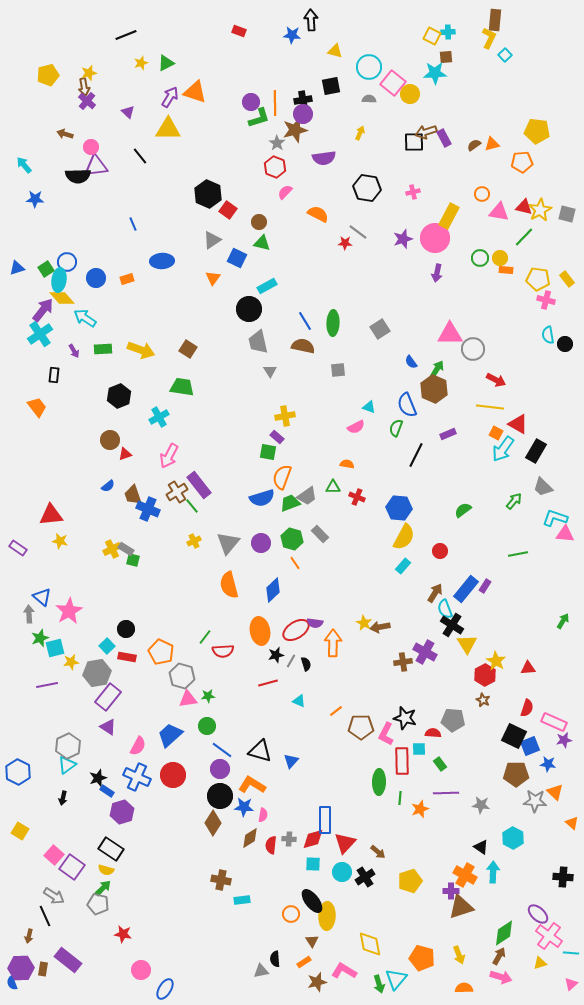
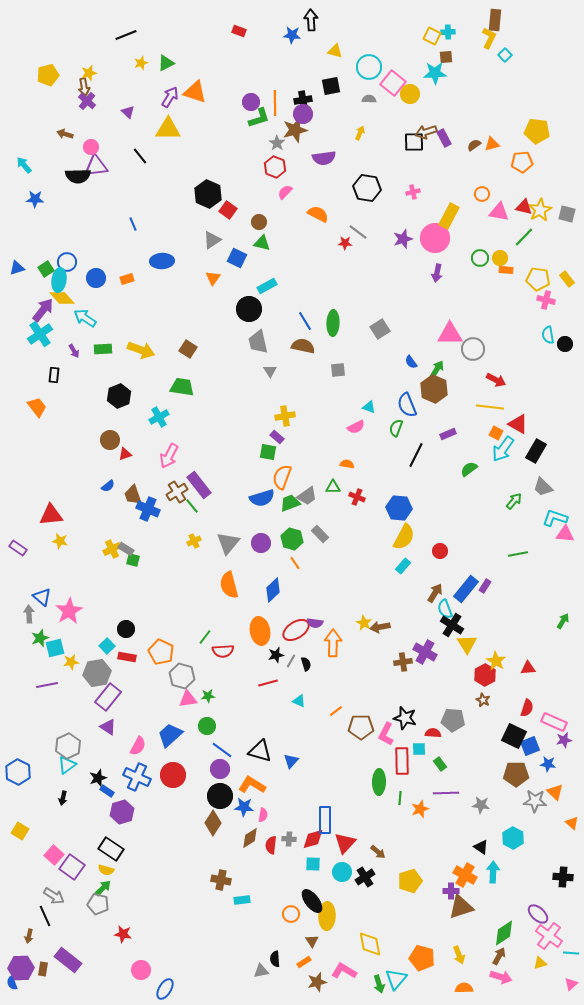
green semicircle at (463, 510): moved 6 px right, 41 px up
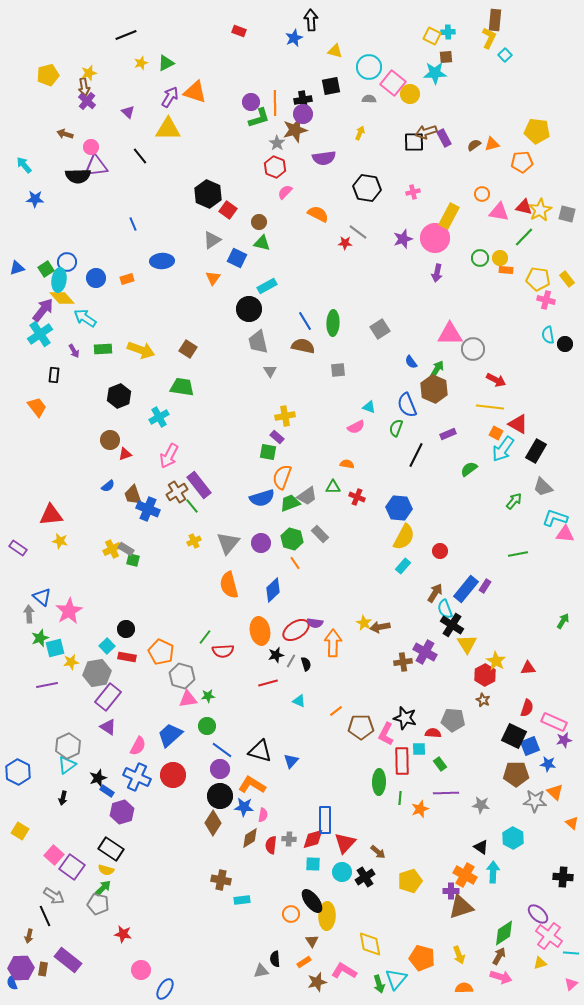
blue star at (292, 35): moved 2 px right, 3 px down; rotated 30 degrees counterclockwise
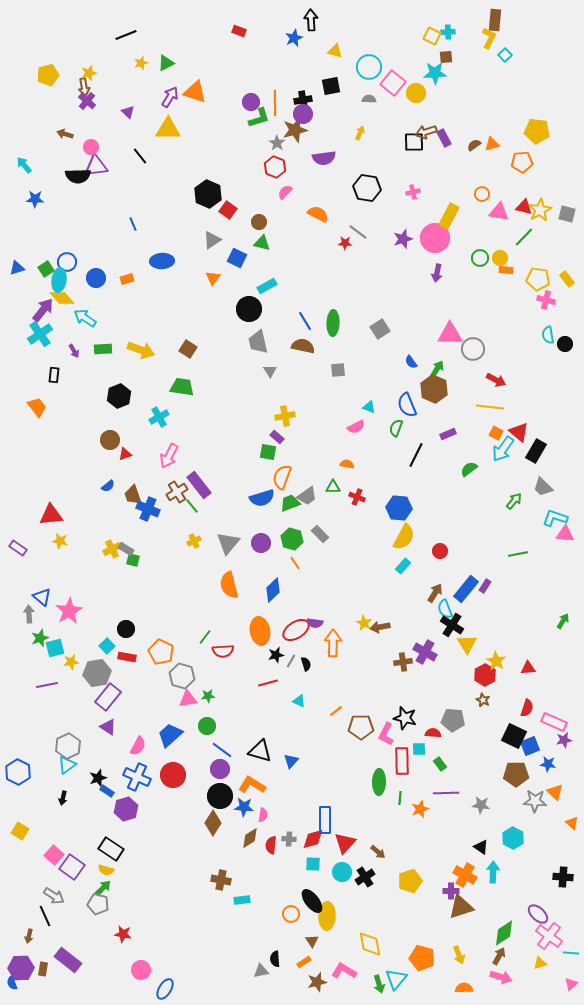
yellow circle at (410, 94): moved 6 px right, 1 px up
red triangle at (518, 424): moved 1 px right, 8 px down; rotated 10 degrees clockwise
purple hexagon at (122, 812): moved 4 px right, 3 px up
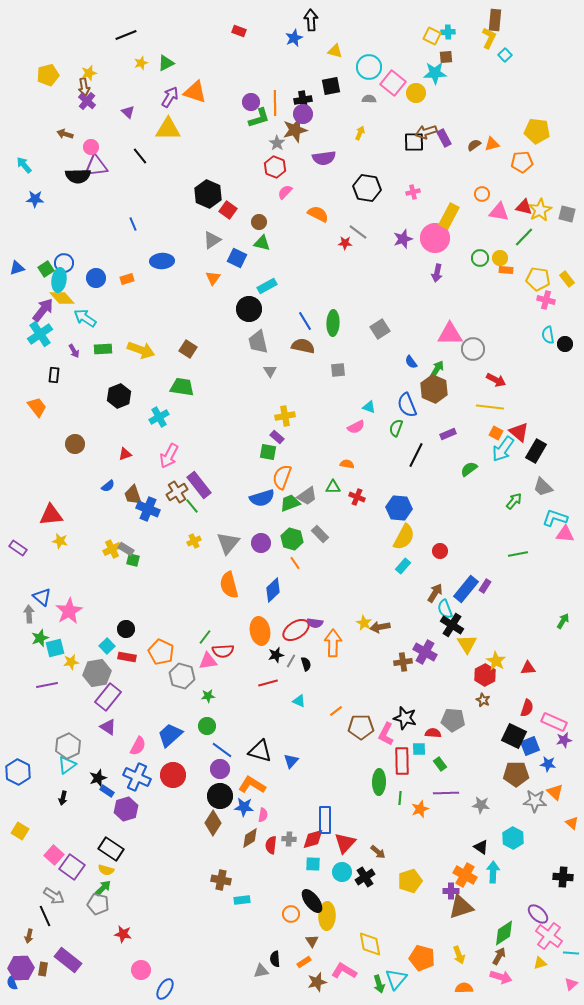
blue circle at (67, 262): moved 3 px left, 1 px down
brown circle at (110, 440): moved 35 px left, 4 px down
pink triangle at (188, 699): moved 20 px right, 38 px up
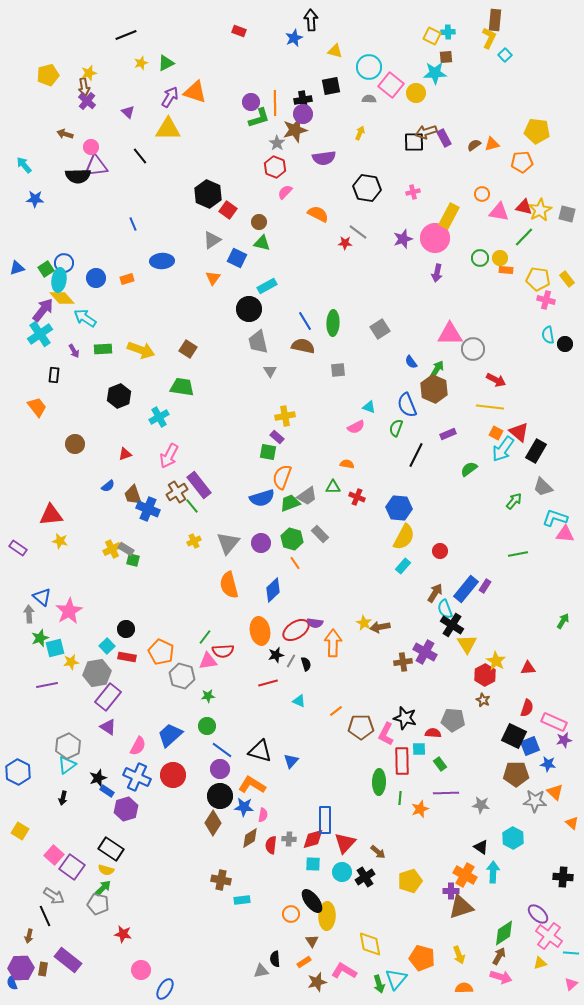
pink square at (393, 83): moved 2 px left, 2 px down
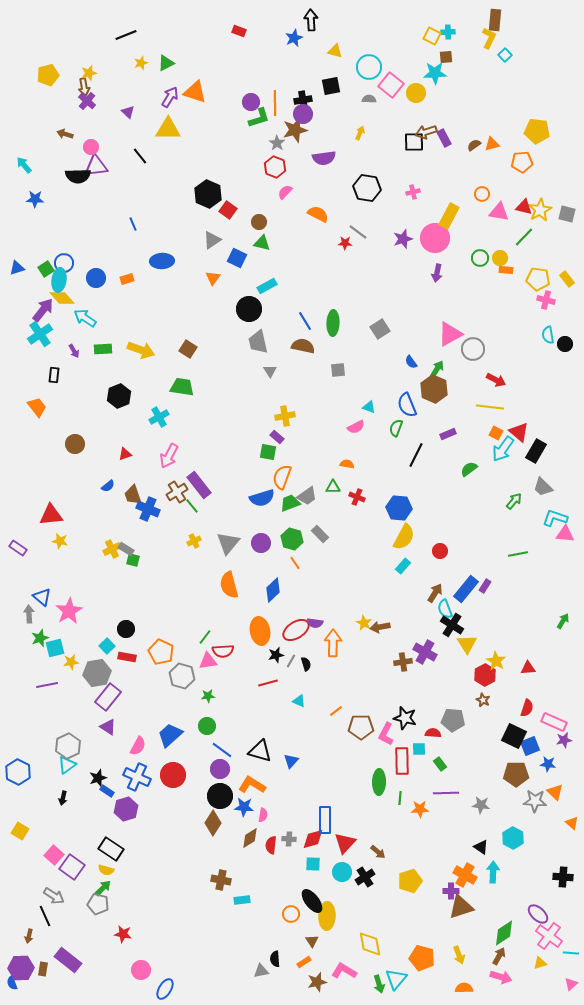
pink triangle at (450, 334): rotated 28 degrees counterclockwise
orange star at (420, 809): rotated 18 degrees clockwise
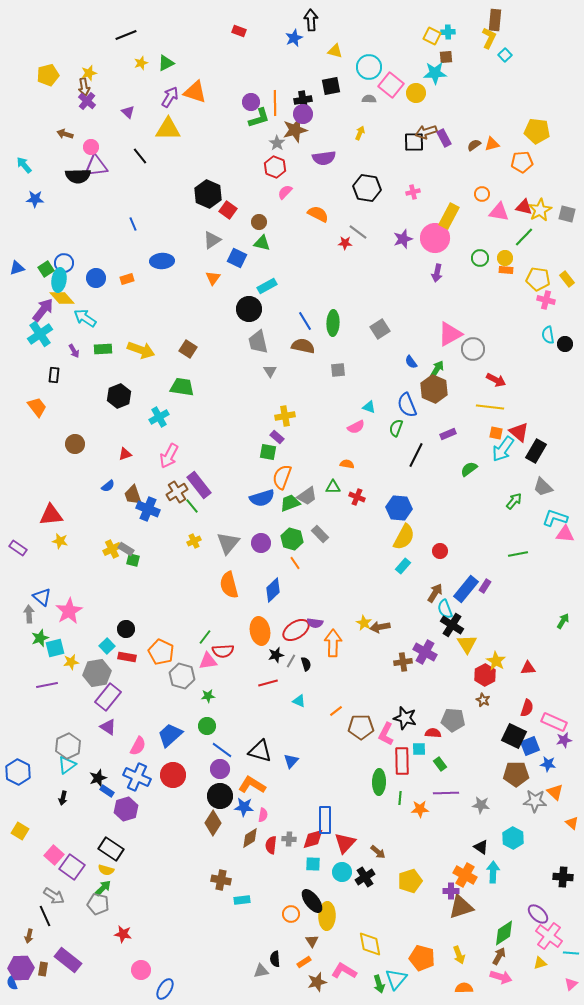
yellow circle at (500, 258): moved 5 px right
orange square at (496, 433): rotated 16 degrees counterclockwise
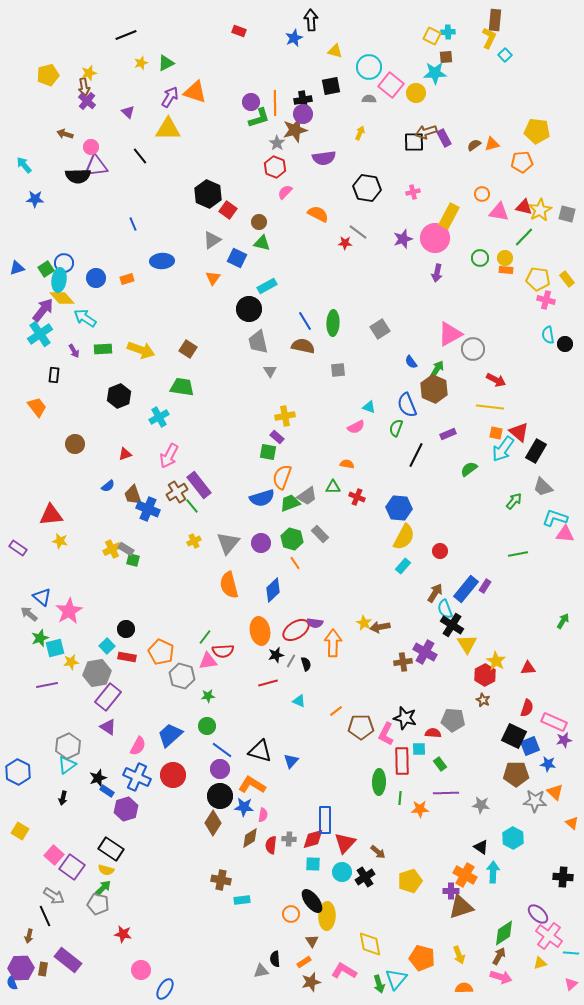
gray arrow at (29, 614): rotated 48 degrees counterclockwise
brown star at (317, 982): moved 6 px left
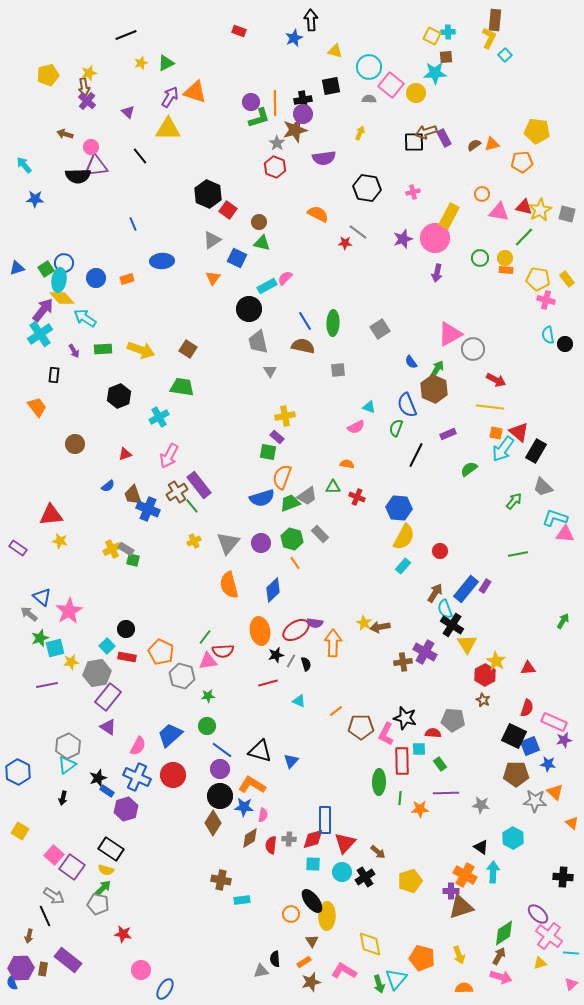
pink semicircle at (285, 192): moved 86 px down
